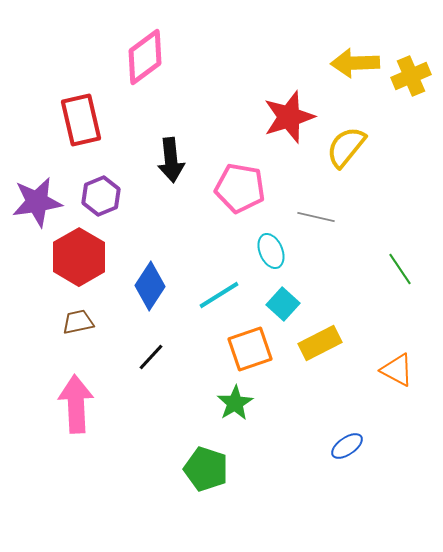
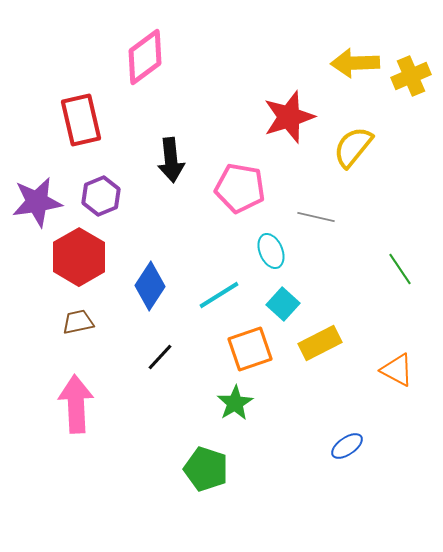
yellow semicircle: moved 7 px right
black line: moved 9 px right
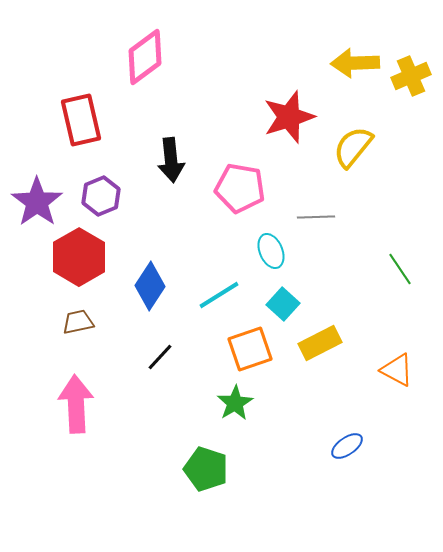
purple star: rotated 27 degrees counterclockwise
gray line: rotated 15 degrees counterclockwise
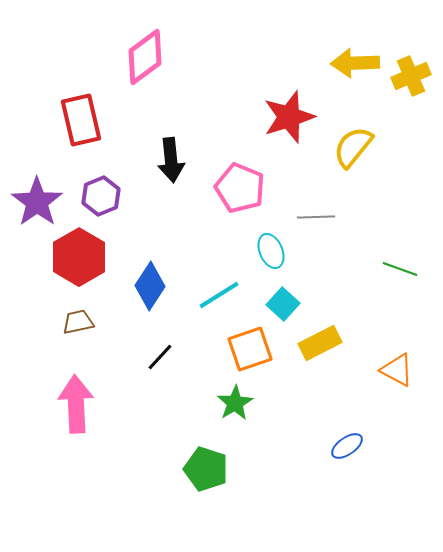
pink pentagon: rotated 12 degrees clockwise
green line: rotated 36 degrees counterclockwise
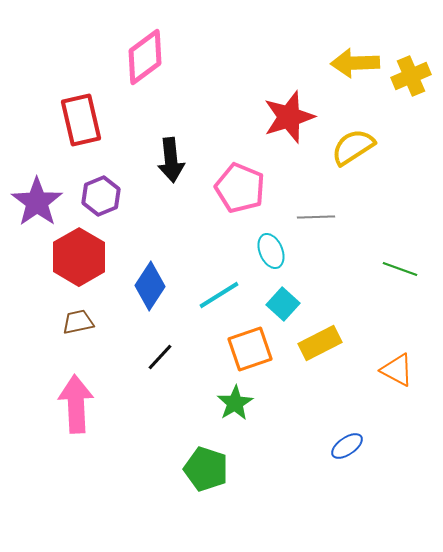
yellow semicircle: rotated 18 degrees clockwise
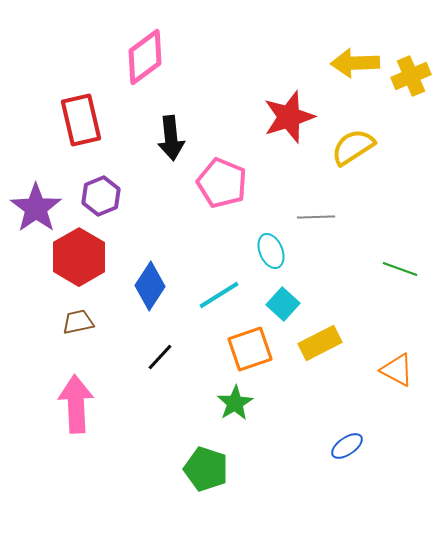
black arrow: moved 22 px up
pink pentagon: moved 18 px left, 5 px up
purple star: moved 1 px left, 6 px down
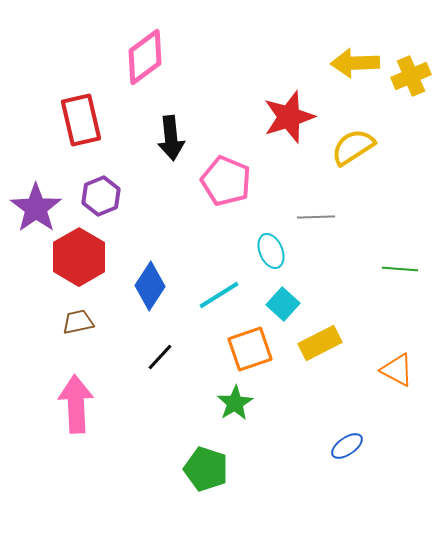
pink pentagon: moved 4 px right, 2 px up
green line: rotated 16 degrees counterclockwise
